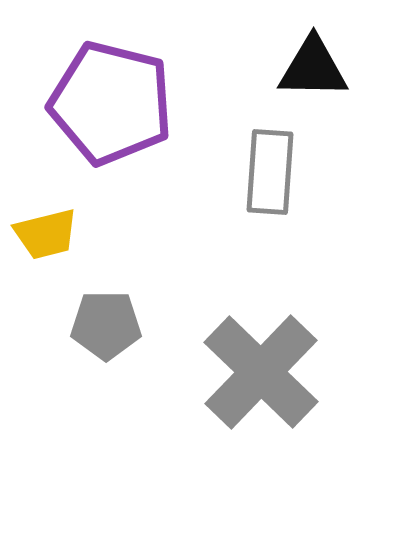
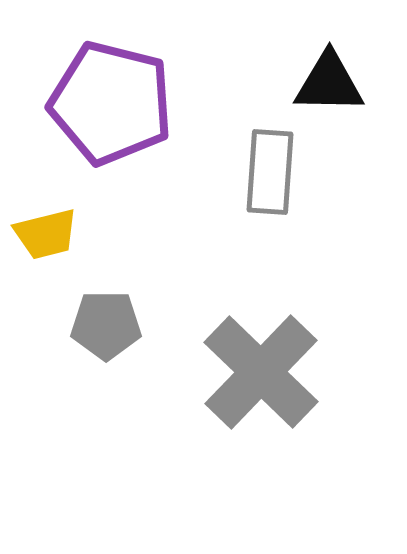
black triangle: moved 16 px right, 15 px down
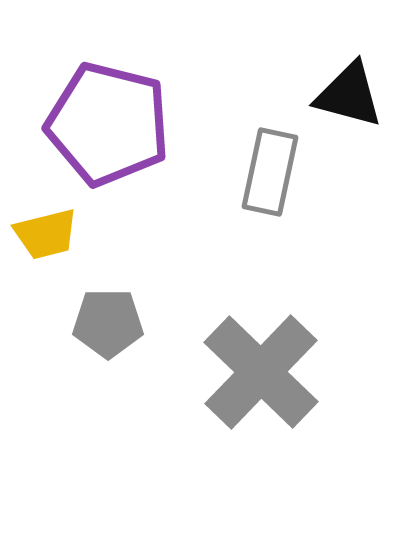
black triangle: moved 20 px right, 12 px down; rotated 14 degrees clockwise
purple pentagon: moved 3 px left, 21 px down
gray rectangle: rotated 8 degrees clockwise
gray pentagon: moved 2 px right, 2 px up
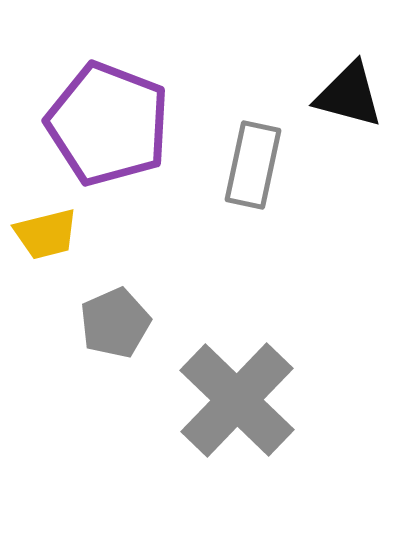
purple pentagon: rotated 7 degrees clockwise
gray rectangle: moved 17 px left, 7 px up
gray pentagon: moved 7 px right; rotated 24 degrees counterclockwise
gray cross: moved 24 px left, 28 px down
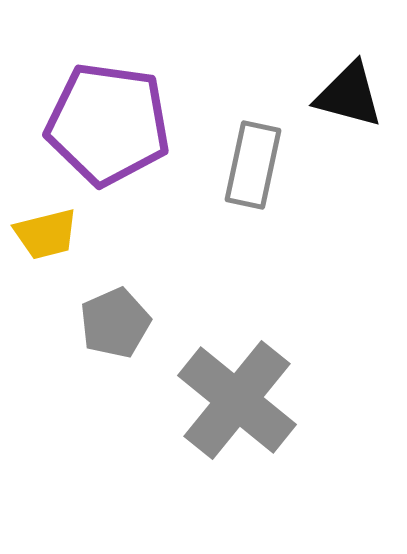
purple pentagon: rotated 13 degrees counterclockwise
gray cross: rotated 5 degrees counterclockwise
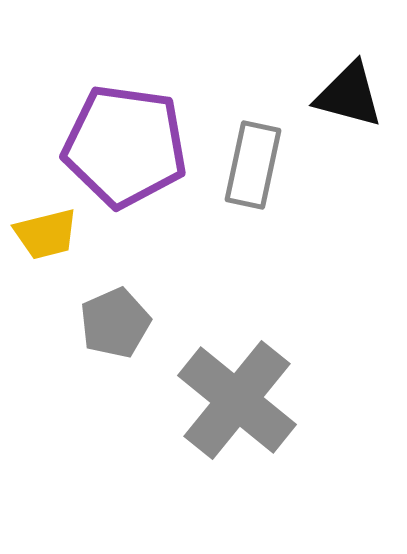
purple pentagon: moved 17 px right, 22 px down
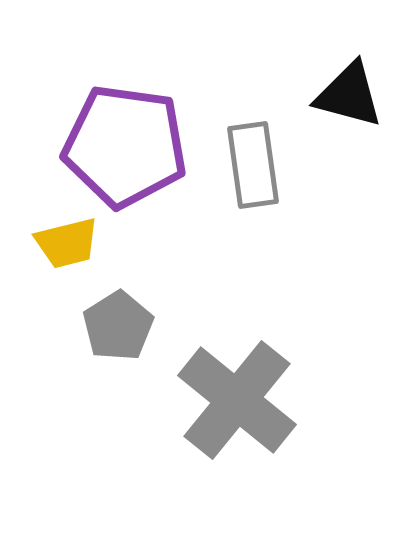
gray rectangle: rotated 20 degrees counterclockwise
yellow trapezoid: moved 21 px right, 9 px down
gray pentagon: moved 3 px right, 3 px down; rotated 8 degrees counterclockwise
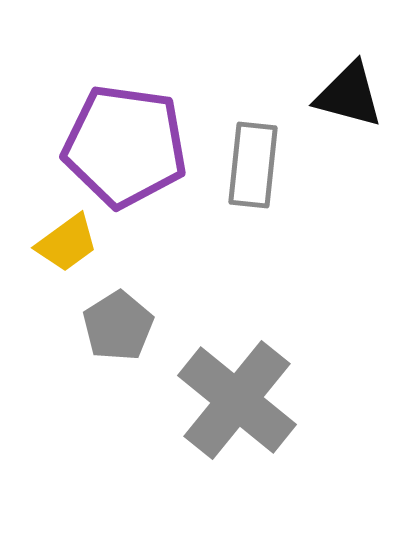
gray rectangle: rotated 14 degrees clockwise
yellow trapezoid: rotated 22 degrees counterclockwise
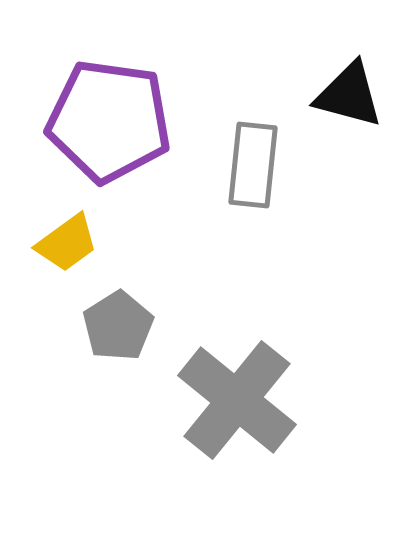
purple pentagon: moved 16 px left, 25 px up
